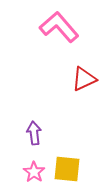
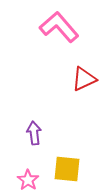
pink star: moved 6 px left, 8 px down
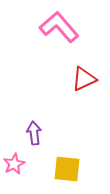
pink star: moved 14 px left, 16 px up; rotated 10 degrees clockwise
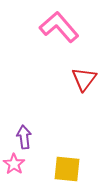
red triangle: rotated 28 degrees counterclockwise
purple arrow: moved 10 px left, 4 px down
pink star: rotated 10 degrees counterclockwise
